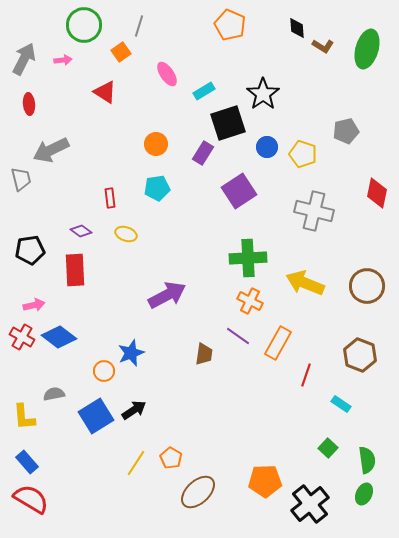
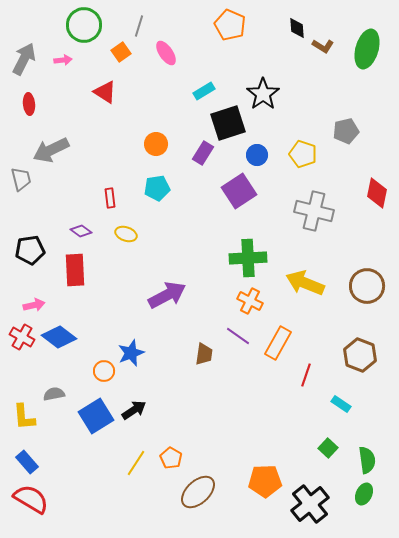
pink ellipse at (167, 74): moved 1 px left, 21 px up
blue circle at (267, 147): moved 10 px left, 8 px down
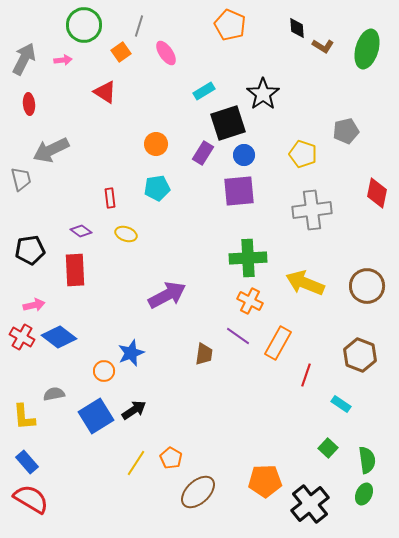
blue circle at (257, 155): moved 13 px left
purple square at (239, 191): rotated 28 degrees clockwise
gray cross at (314, 211): moved 2 px left, 1 px up; rotated 21 degrees counterclockwise
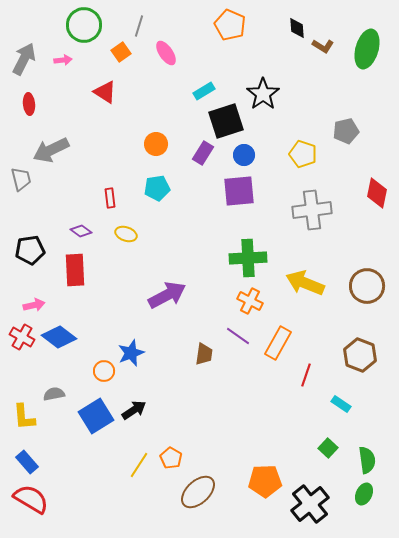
black square at (228, 123): moved 2 px left, 2 px up
yellow line at (136, 463): moved 3 px right, 2 px down
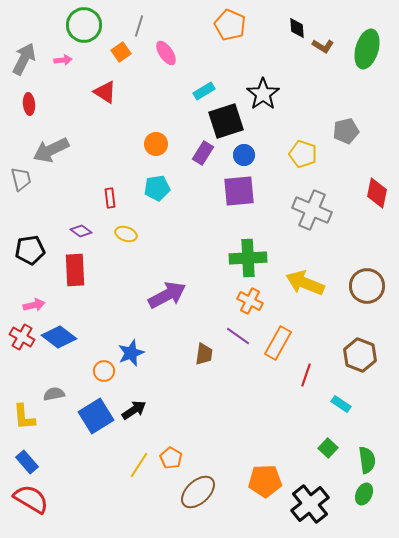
gray cross at (312, 210): rotated 30 degrees clockwise
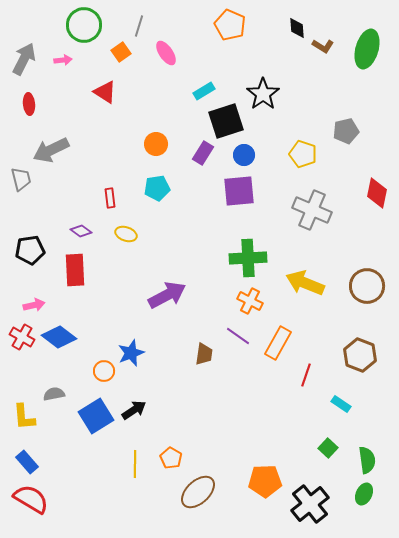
yellow line at (139, 465): moved 4 px left, 1 px up; rotated 32 degrees counterclockwise
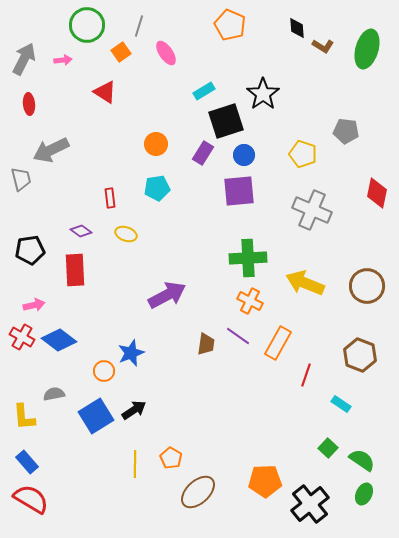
green circle at (84, 25): moved 3 px right
gray pentagon at (346, 131): rotated 20 degrees clockwise
blue diamond at (59, 337): moved 3 px down
brown trapezoid at (204, 354): moved 2 px right, 10 px up
green semicircle at (367, 460): moved 5 px left; rotated 48 degrees counterclockwise
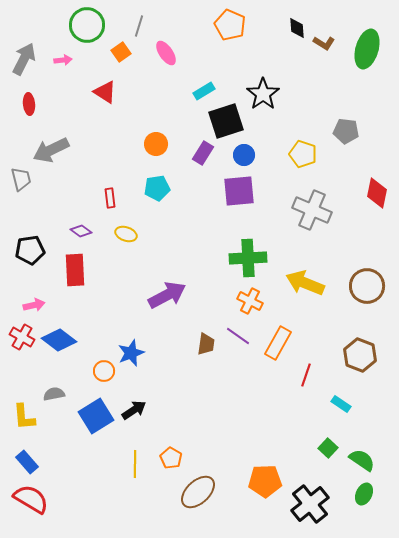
brown L-shape at (323, 46): moved 1 px right, 3 px up
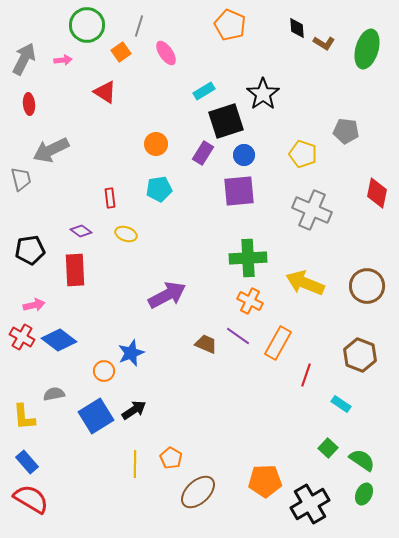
cyan pentagon at (157, 188): moved 2 px right, 1 px down
brown trapezoid at (206, 344): rotated 75 degrees counterclockwise
black cross at (310, 504): rotated 9 degrees clockwise
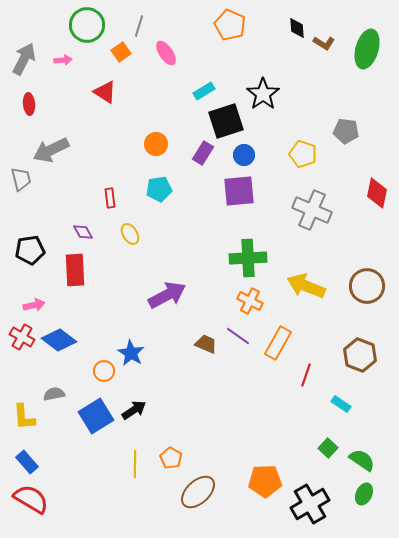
purple diamond at (81, 231): moved 2 px right, 1 px down; rotated 25 degrees clockwise
yellow ellipse at (126, 234): moved 4 px right; rotated 40 degrees clockwise
yellow arrow at (305, 283): moved 1 px right, 3 px down
blue star at (131, 353): rotated 20 degrees counterclockwise
